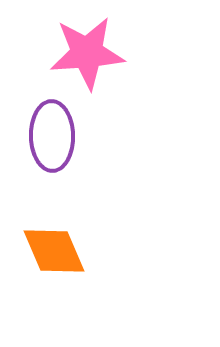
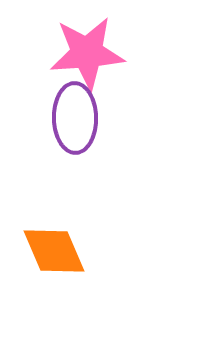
purple ellipse: moved 23 px right, 18 px up
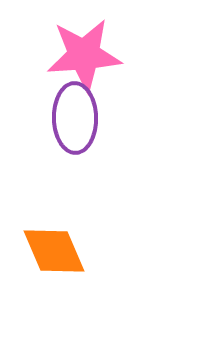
pink star: moved 3 px left, 2 px down
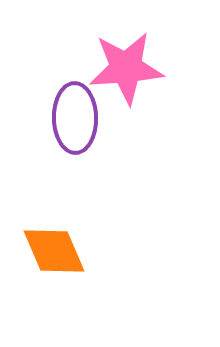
pink star: moved 42 px right, 13 px down
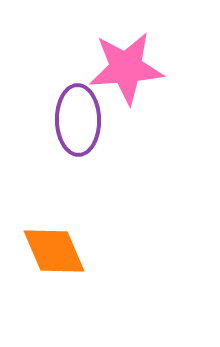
purple ellipse: moved 3 px right, 2 px down
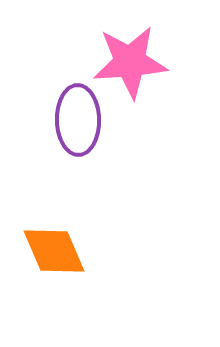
pink star: moved 4 px right, 6 px up
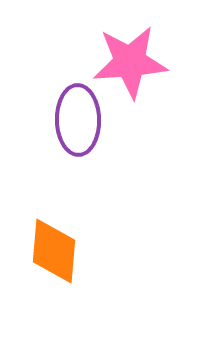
orange diamond: rotated 28 degrees clockwise
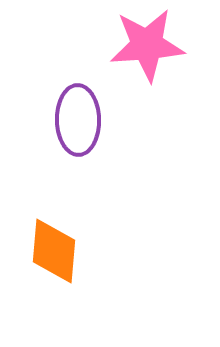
pink star: moved 17 px right, 17 px up
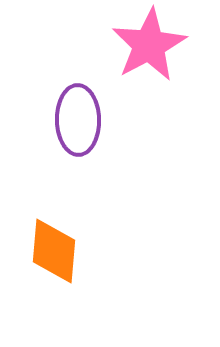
pink star: moved 2 px right; rotated 24 degrees counterclockwise
